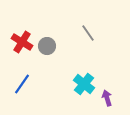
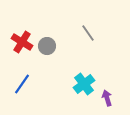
cyan cross: rotated 15 degrees clockwise
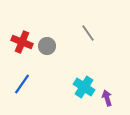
red cross: rotated 10 degrees counterclockwise
cyan cross: moved 3 px down; rotated 20 degrees counterclockwise
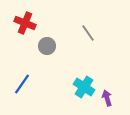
red cross: moved 3 px right, 19 px up
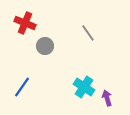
gray circle: moved 2 px left
blue line: moved 3 px down
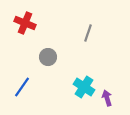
gray line: rotated 54 degrees clockwise
gray circle: moved 3 px right, 11 px down
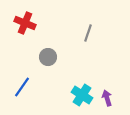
cyan cross: moved 2 px left, 8 px down
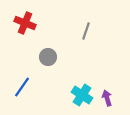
gray line: moved 2 px left, 2 px up
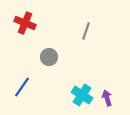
gray circle: moved 1 px right
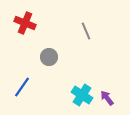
gray line: rotated 42 degrees counterclockwise
purple arrow: rotated 21 degrees counterclockwise
